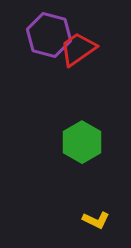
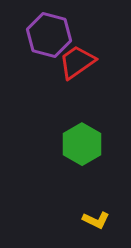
red trapezoid: moved 1 px left, 13 px down
green hexagon: moved 2 px down
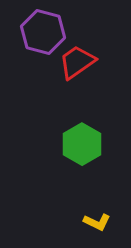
purple hexagon: moved 6 px left, 3 px up
yellow L-shape: moved 1 px right, 2 px down
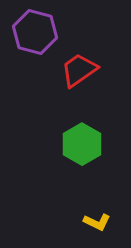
purple hexagon: moved 8 px left
red trapezoid: moved 2 px right, 8 px down
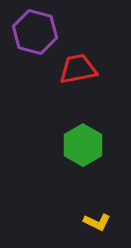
red trapezoid: moved 1 px left, 1 px up; rotated 24 degrees clockwise
green hexagon: moved 1 px right, 1 px down
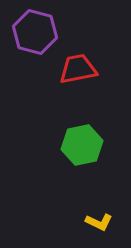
green hexagon: moved 1 px left; rotated 18 degrees clockwise
yellow L-shape: moved 2 px right
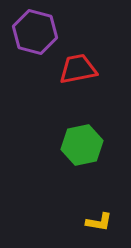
yellow L-shape: rotated 16 degrees counterclockwise
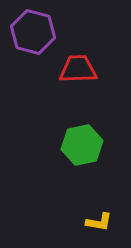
purple hexagon: moved 2 px left
red trapezoid: rotated 9 degrees clockwise
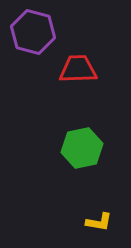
green hexagon: moved 3 px down
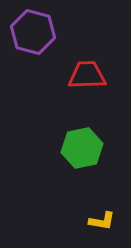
red trapezoid: moved 9 px right, 6 px down
yellow L-shape: moved 3 px right, 1 px up
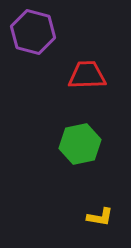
green hexagon: moved 2 px left, 4 px up
yellow L-shape: moved 2 px left, 4 px up
